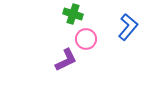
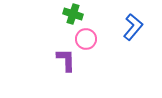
blue L-shape: moved 5 px right
purple L-shape: rotated 65 degrees counterclockwise
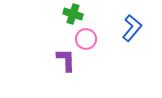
blue L-shape: moved 1 px left, 1 px down
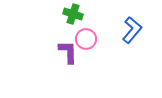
blue L-shape: moved 2 px down
purple L-shape: moved 2 px right, 8 px up
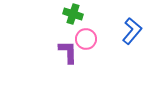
blue L-shape: moved 1 px down
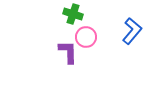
pink circle: moved 2 px up
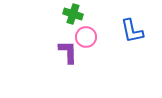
blue L-shape: rotated 128 degrees clockwise
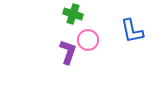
pink circle: moved 2 px right, 3 px down
purple L-shape: rotated 20 degrees clockwise
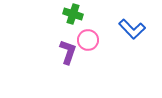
blue L-shape: moved 2 px up; rotated 32 degrees counterclockwise
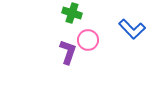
green cross: moved 1 px left, 1 px up
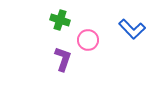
green cross: moved 12 px left, 7 px down
purple L-shape: moved 5 px left, 7 px down
